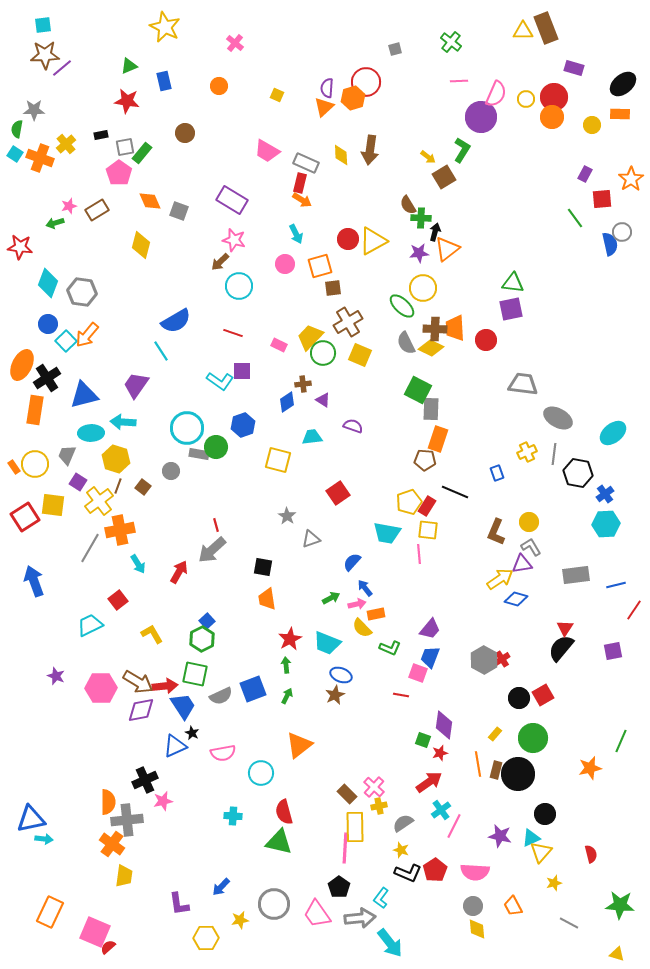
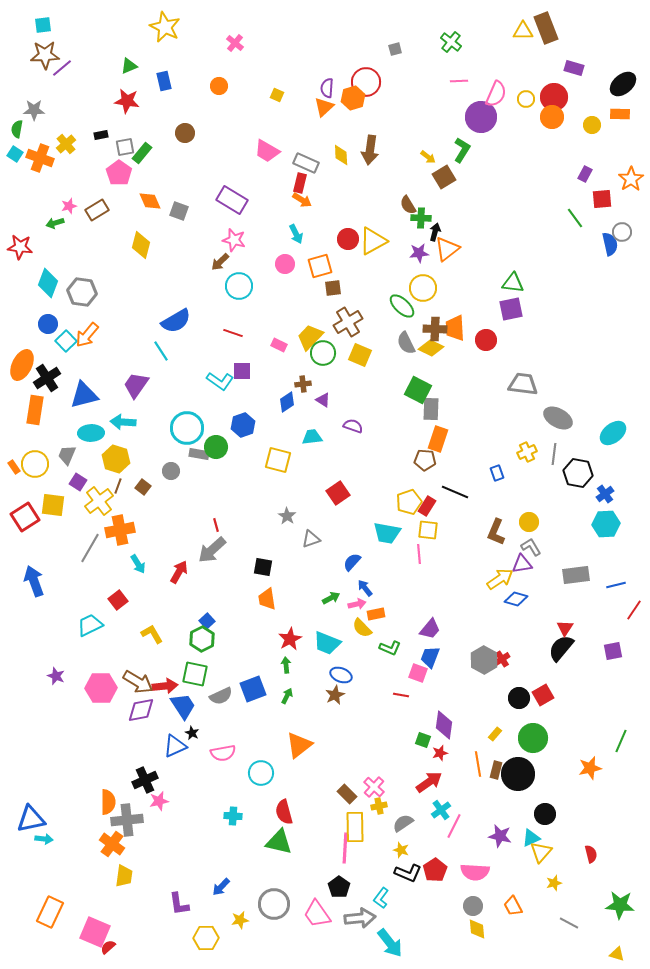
pink star at (163, 801): moved 4 px left
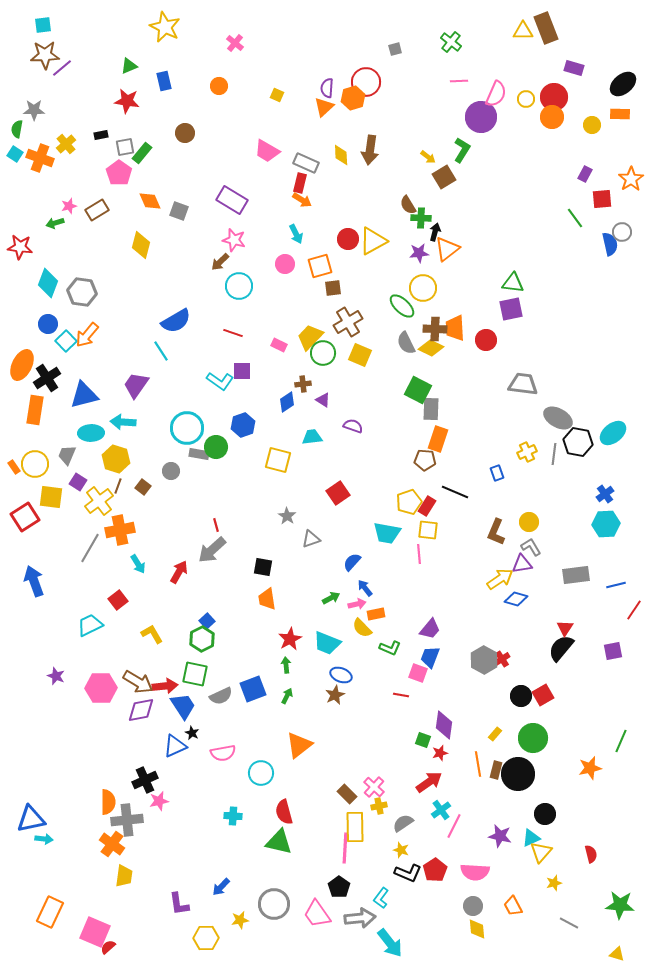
black hexagon at (578, 473): moved 31 px up
yellow square at (53, 505): moved 2 px left, 8 px up
black circle at (519, 698): moved 2 px right, 2 px up
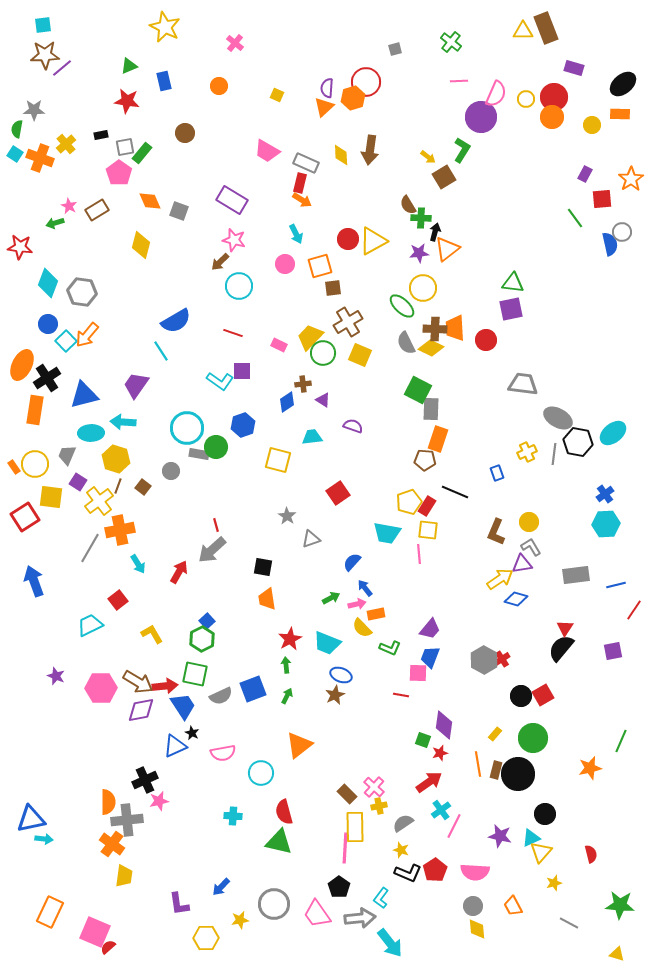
pink star at (69, 206): rotated 28 degrees counterclockwise
pink square at (418, 673): rotated 18 degrees counterclockwise
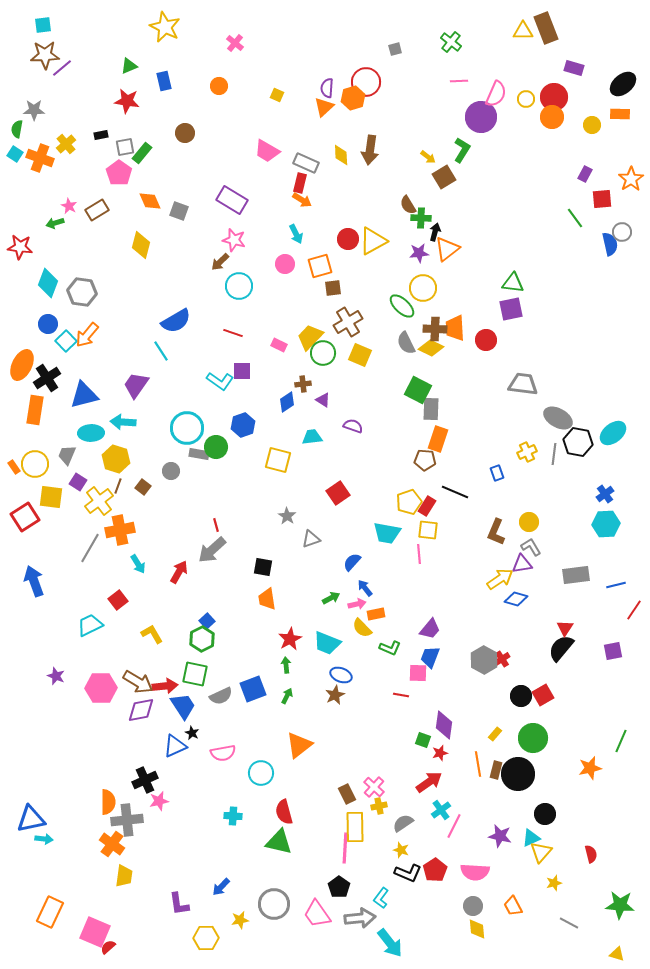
brown rectangle at (347, 794): rotated 18 degrees clockwise
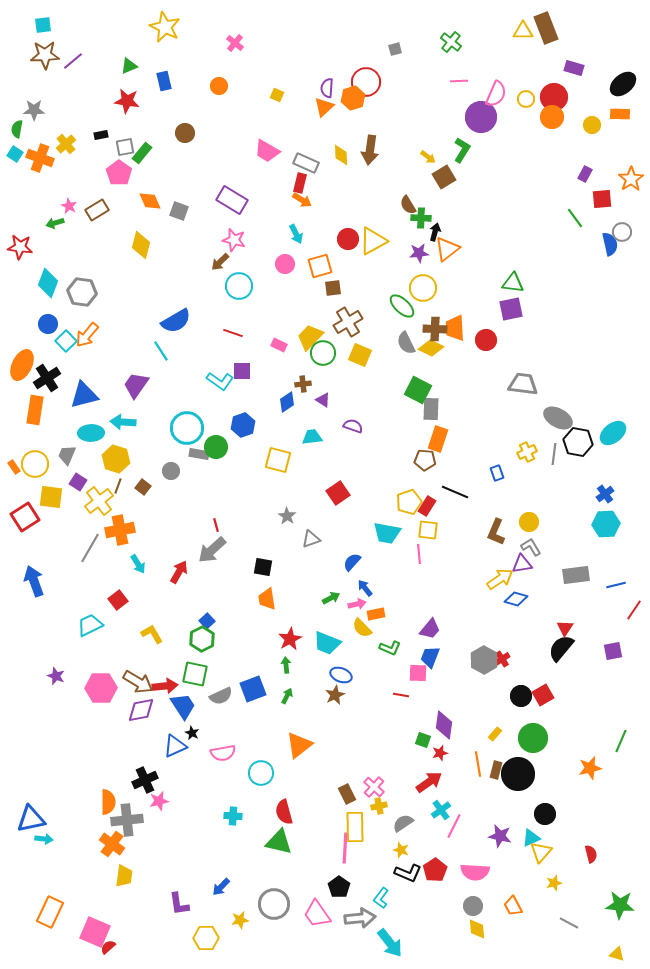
purple line at (62, 68): moved 11 px right, 7 px up
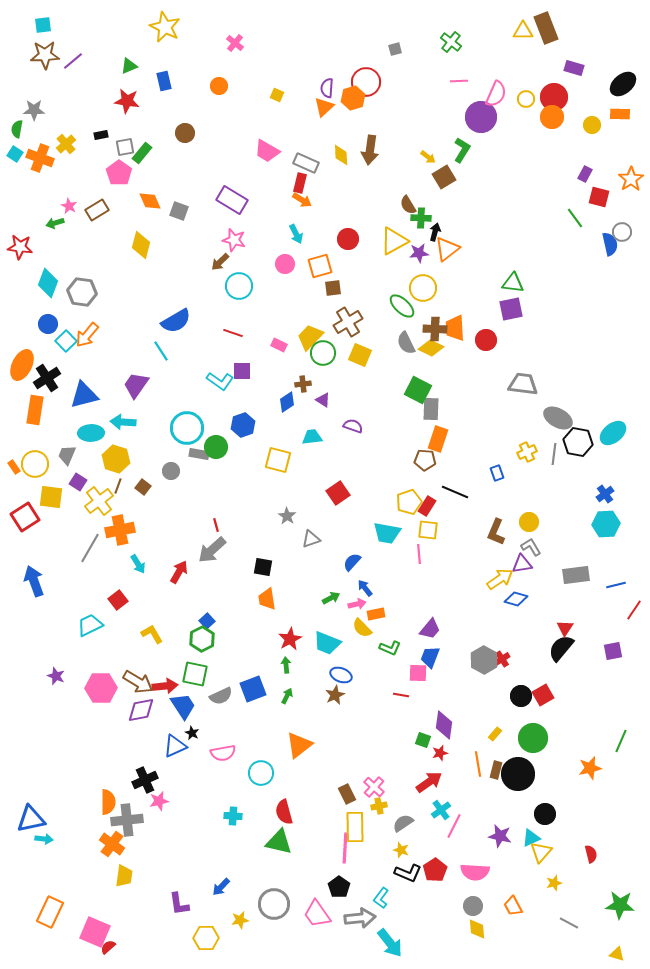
red square at (602, 199): moved 3 px left, 2 px up; rotated 20 degrees clockwise
yellow triangle at (373, 241): moved 21 px right
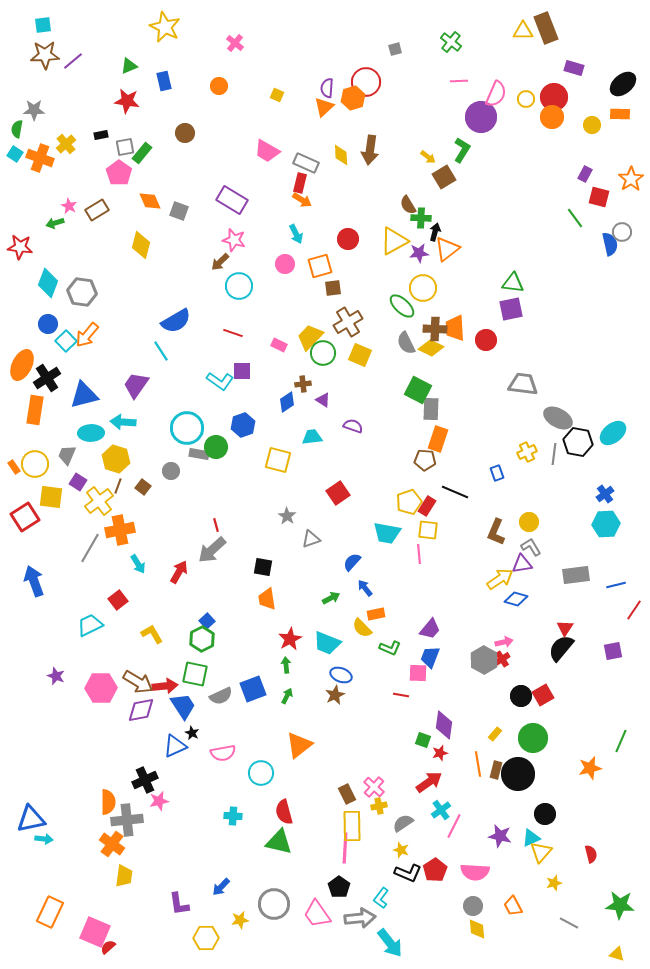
pink arrow at (357, 604): moved 147 px right, 38 px down
yellow rectangle at (355, 827): moved 3 px left, 1 px up
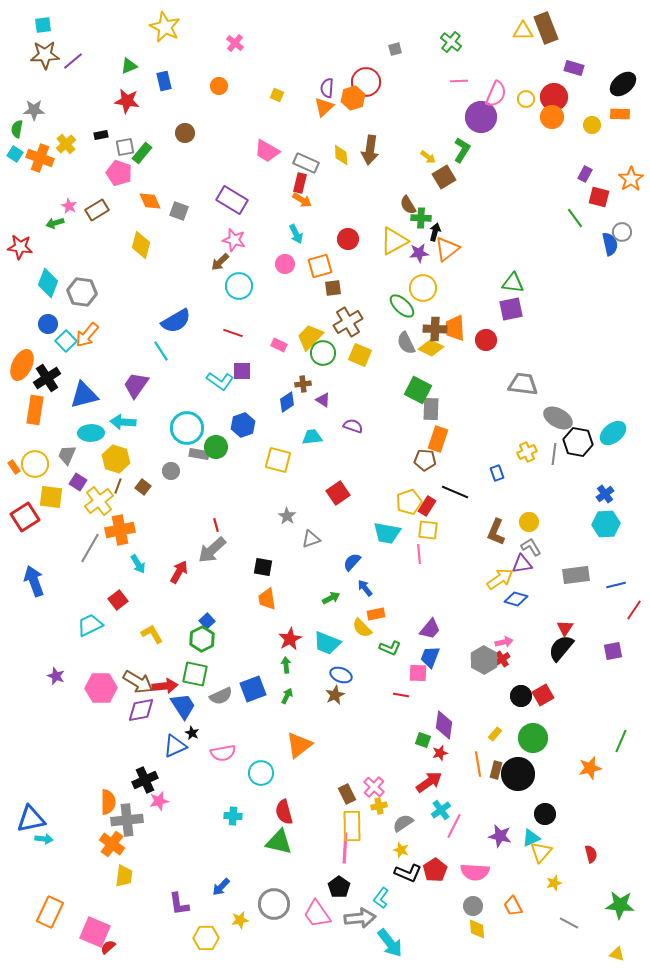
pink pentagon at (119, 173): rotated 15 degrees counterclockwise
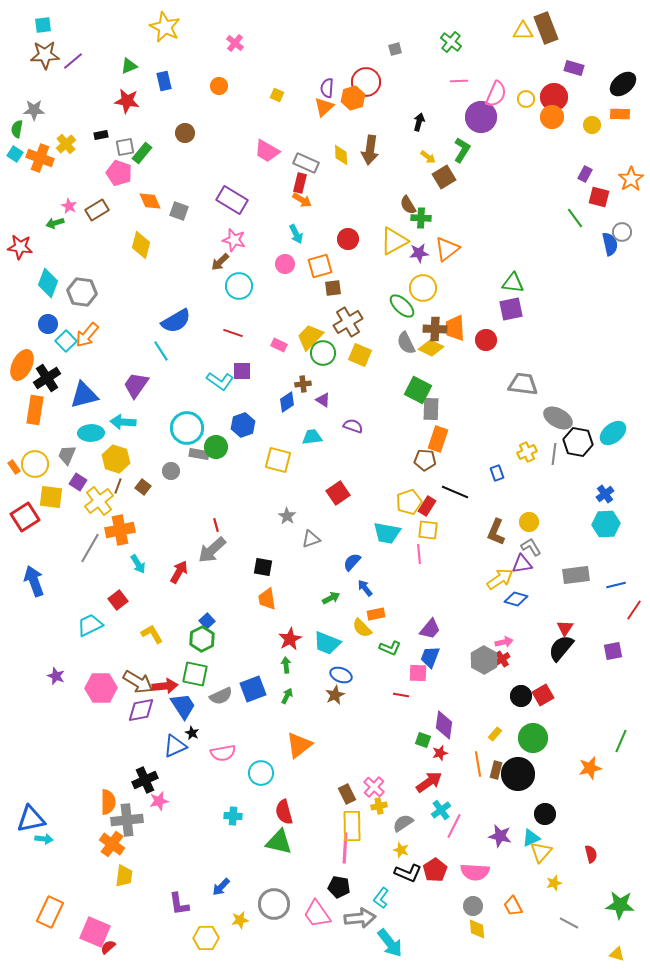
black arrow at (435, 232): moved 16 px left, 110 px up
black pentagon at (339, 887): rotated 25 degrees counterclockwise
